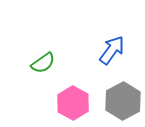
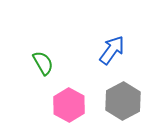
green semicircle: rotated 85 degrees counterclockwise
pink hexagon: moved 4 px left, 2 px down
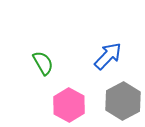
blue arrow: moved 4 px left, 6 px down; rotated 8 degrees clockwise
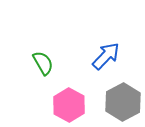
blue arrow: moved 2 px left
gray hexagon: moved 1 px down
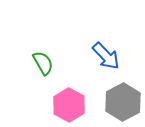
blue arrow: rotated 92 degrees clockwise
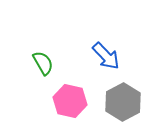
pink hexagon: moved 1 px right, 4 px up; rotated 16 degrees counterclockwise
